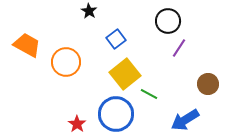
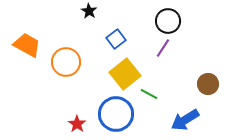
purple line: moved 16 px left
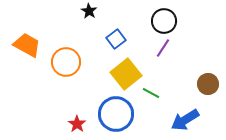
black circle: moved 4 px left
yellow square: moved 1 px right
green line: moved 2 px right, 1 px up
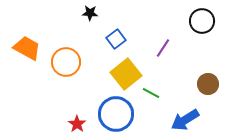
black star: moved 1 px right, 2 px down; rotated 28 degrees counterclockwise
black circle: moved 38 px right
orange trapezoid: moved 3 px down
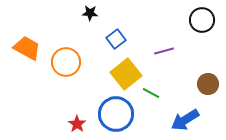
black circle: moved 1 px up
purple line: moved 1 px right, 3 px down; rotated 42 degrees clockwise
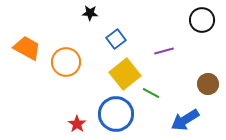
yellow square: moved 1 px left
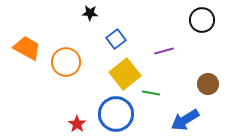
green line: rotated 18 degrees counterclockwise
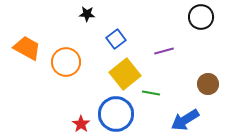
black star: moved 3 px left, 1 px down
black circle: moved 1 px left, 3 px up
red star: moved 4 px right
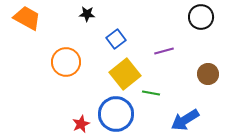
orange trapezoid: moved 30 px up
brown circle: moved 10 px up
red star: rotated 12 degrees clockwise
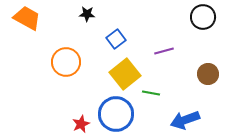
black circle: moved 2 px right
blue arrow: rotated 12 degrees clockwise
